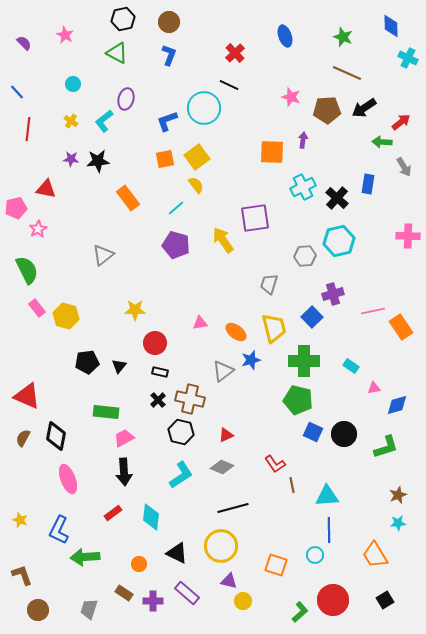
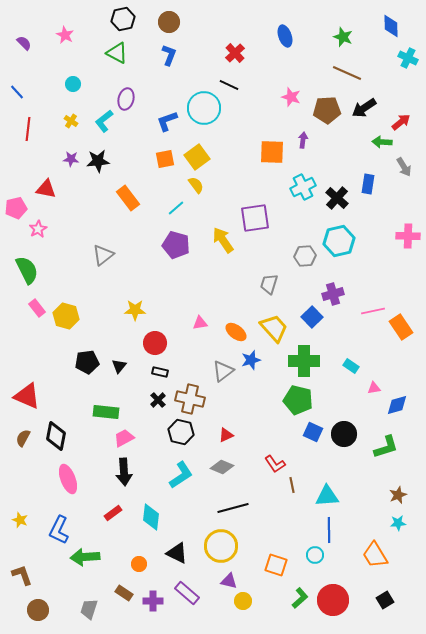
yellow trapezoid at (274, 328): rotated 28 degrees counterclockwise
green L-shape at (300, 612): moved 14 px up
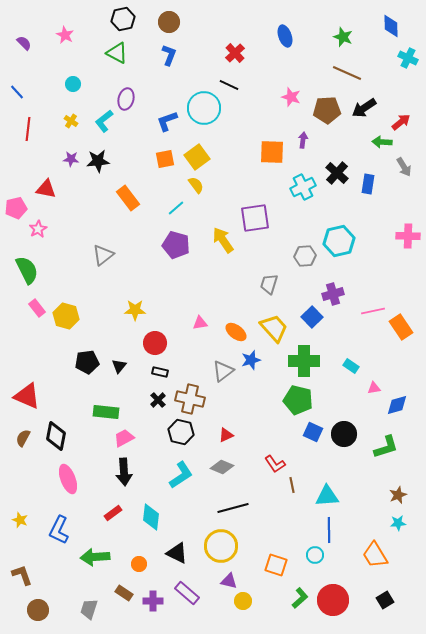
black cross at (337, 198): moved 25 px up
green arrow at (85, 557): moved 10 px right
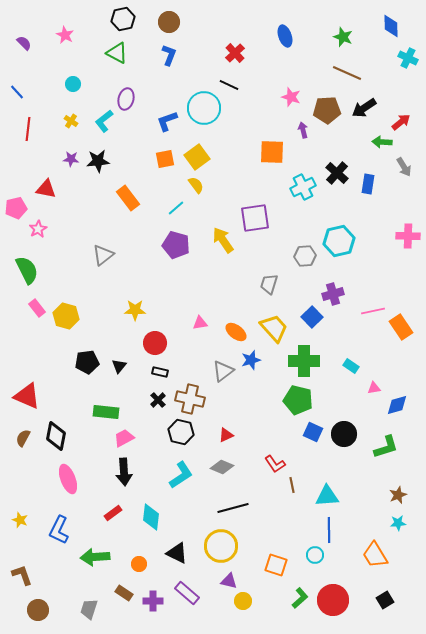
purple arrow at (303, 140): moved 10 px up; rotated 21 degrees counterclockwise
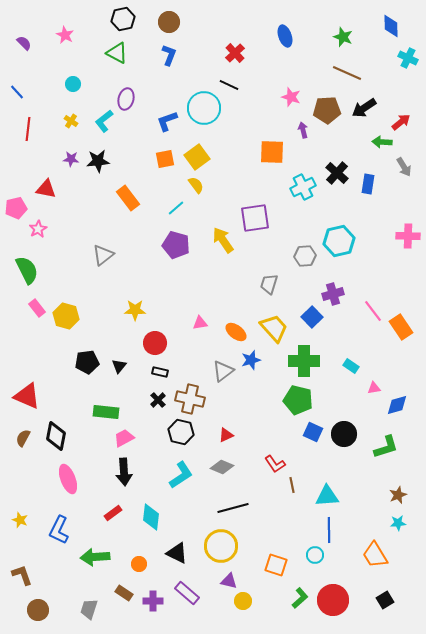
pink line at (373, 311): rotated 65 degrees clockwise
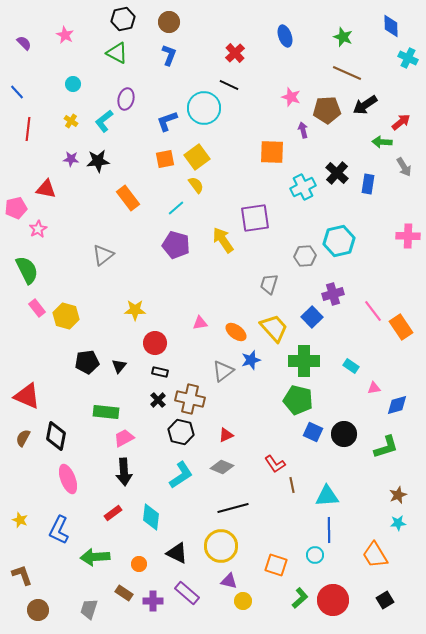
black arrow at (364, 108): moved 1 px right, 3 px up
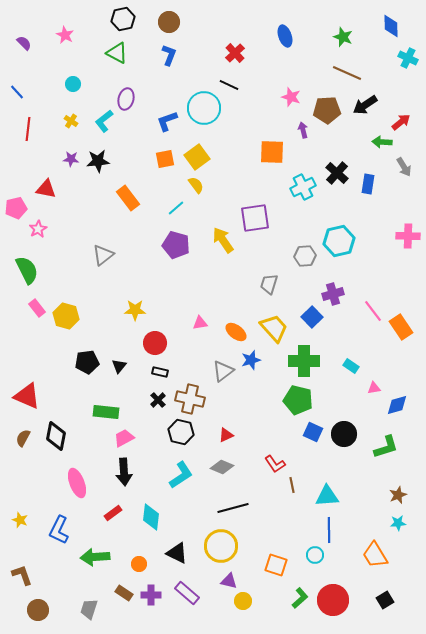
pink ellipse at (68, 479): moved 9 px right, 4 px down
purple cross at (153, 601): moved 2 px left, 6 px up
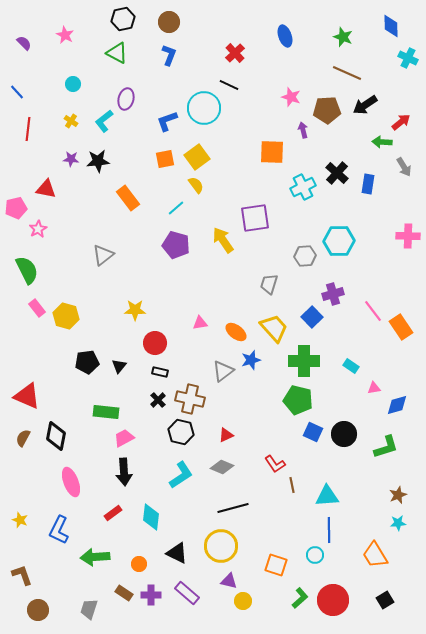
cyan hexagon at (339, 241): rotated 12 degrees clockwise
pink ellipse at (77, 483): moved 6 px left, 1 px up
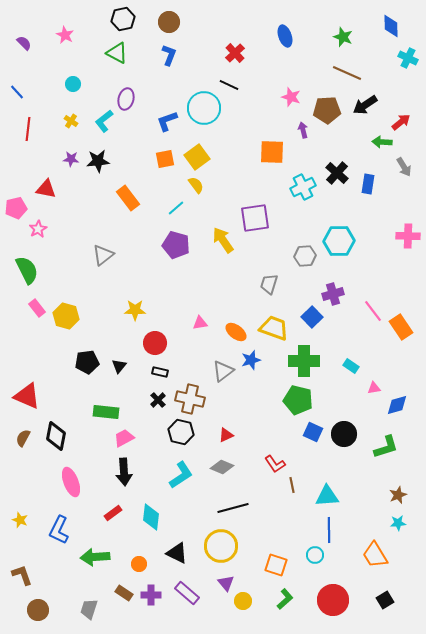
yellow trapezoid at (274, 328): rotated 28 degrees counterclockwise
purple triangle at (229, 581): moved 3 px left, 2 px down; rotated 36 degrees clockwise
green L-shape at (300, 598): moved 15 px left, 1 px down
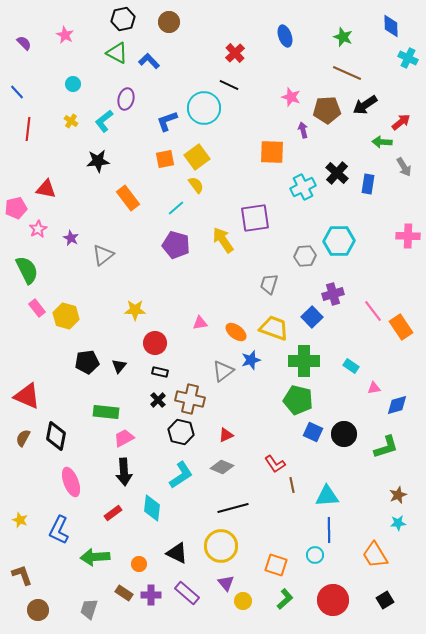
blue L-shape at (169, 55): moved 20 px left, 6 px down; rotated 65 degrees counterclockwise
purple star at (71, 159): moved 79 px down; rotated 21 degrees clockwise
cyan diamond at (151, 517): moved 1 px right, 9 px up
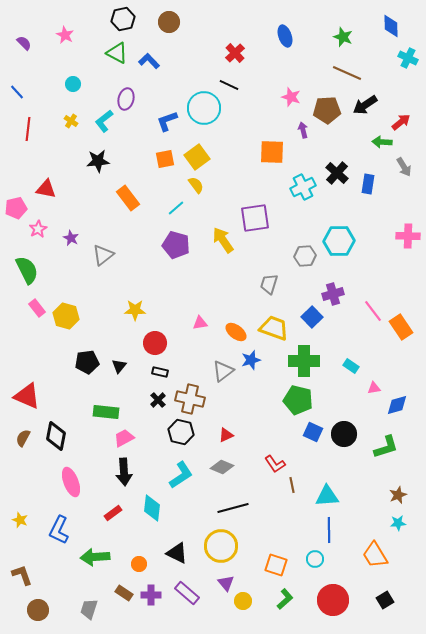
cyan circle at (315, 555): moved 4 px down
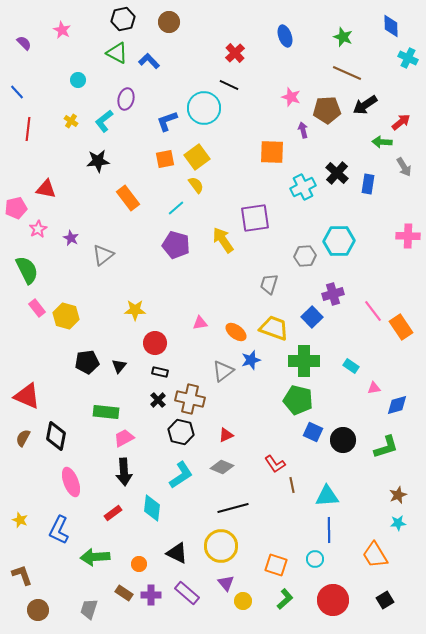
pink star at (65, 35): moved 3 px left, 5 px up
cyan circle at (73, 84): moved 5 px right, 4 px up
black circle at (344, 434): moved 1 px left, 6 px down
